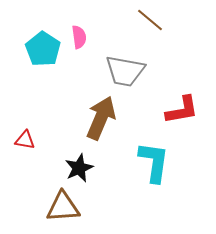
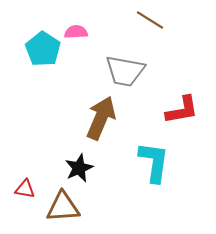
brown line: rotated 8 degrees counterclockwise
pink semicircle: moved 3 px left, 5 px up; rotated 85 degrees counterclockwise
red triangle: moved 49 px down
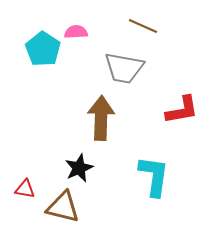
brown line: moved 7 px left, 6 px down; rotated 8 degrees counterclockwise
gray trapezoid: moved 1 px left, 3 px up
brown arrow: rotated 21 degrees counterclockwise
cyan L-shape: moved 14 px down
brown triangle: rotated 18 degrees clockwise
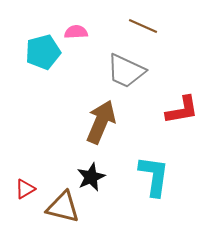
cyan pentagon: moved 3 px down; rotated 24 degrees clockwise
gray trapezoid: moved 2 px right, 3 px down; rotated 15 degrees clockwise
brown arrow: moved 4 px down; rotated 21 degrees clockwise
black star: moved 12 px right, 9 px down
red triangle: rotated 40 degrees counterclockwise
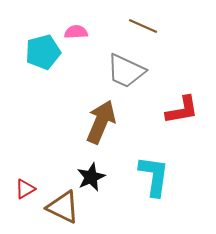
brown triangle: rotated 12 degrees clockwise
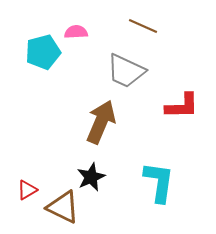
red L-shape: moved 4 px up; rotated 9 degrees clockwise
cyan L-shape: moved 5 px right, 6 px down
red triangle: moved 2 px right, 1 px down
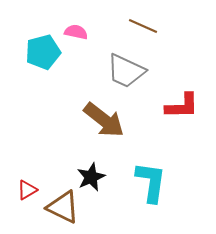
pink semicircle: rotated 15 degrees clockwise
brown arrow: moved 3 px right, 2 px up; rotated 105 degrees clockwise
cyan L-shape: moved 8 px left
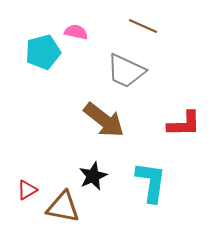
red L-shape: moved 2 px right, 18 px down
black star: moved 2 px right, 1 px up
brown triangle: rotated 15 degrees counterclockwise
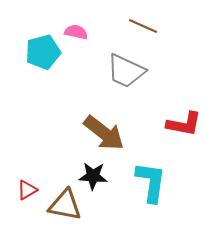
brown arrow: moved 13 px down
red L-shape: rotated 12 degrees clockwise
black star: rotated 28 degrees clockwise
brown triangle: moved 2 px right, 2 px up
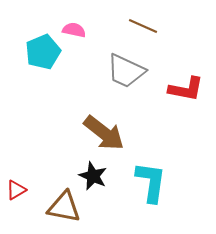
pink semicircle: moved 2 px left, 2 px up
cyan pentagon: rotated 8 degrees counterclockwise
red L-shape: moved 2 px right, 35 px up
black star: rotated 20 degrees clockwise
red triangle: moved 11 px left
brown triangle: moved 1 px left, 2 px down
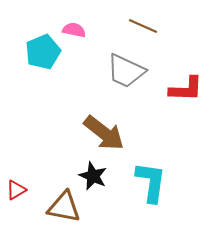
red L-shape: rotated 9 degrees counterclockwise
